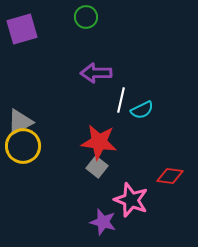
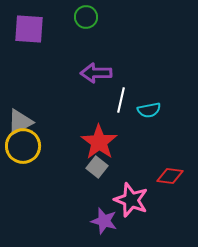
purple square: moved 7 px right; rotated 20 degrees clockwise
cyan semicircle: moved 7 px right; rotated 15 degrees clockwise
red star: rotated 27 degrees clockwise
purple star: moved 1 px right, 1 px up
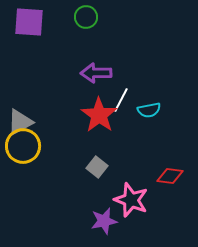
purple square: moved 7 px up
white line: rotated 15 degrees clockwise
red star: moved 27 px up
purple star: rotated 28 degrees counterclockwise
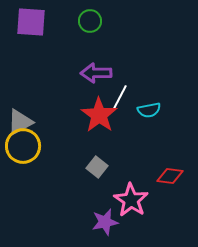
green circle: moved 4 px right, 4 px down
purple square: moved 2 px right
white line: moved 1 px left, 3 px up
pink star: rotated 12 degrees clockwise
purple star: moved 1 px right, 1 px down
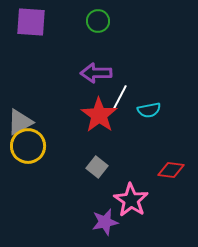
green circle: moved 8 px right
yellow circle: moved 5 px right
red diamond: moved 1 px right, 6 px up
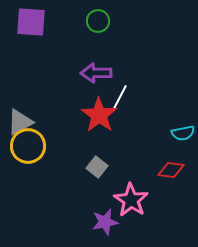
cyan semicircle: moved 34 px right, 23 px down
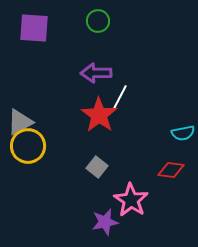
purple square: moved 3 px right, 6 px down
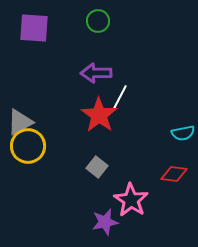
red diamond: moved 3 px right, 4 px down
